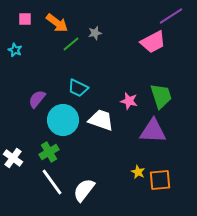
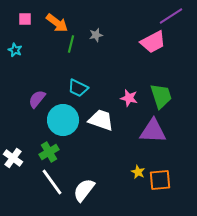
gray star: moved 1 px right, 2 px down
green line: rotated 36 degrees counterclockwise
pink star: moved 3 px up
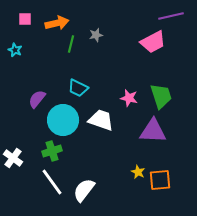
purple line: rotated 20 degrees clockwise
orange arrow: rotated 50 degrees counterclockwise
green cross: moved 3 px right, 1 px up; rotated 12 degrees clockwise
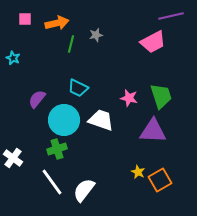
cyan star: moved 2 px left, 8 px down
cyan circle: moved 1 px right
green cross: moved 5 px right, 2 px up
orange square: rotated 25 degrees counterclockwise
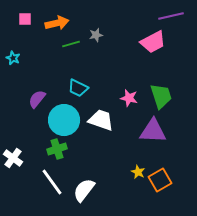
green line: rotated 60 degrees clockwise
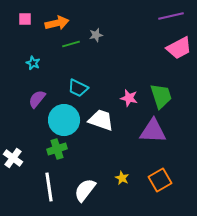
pink trapezoid: moved 26 px right, 6 px down
cyan star: moved 20 px right, 5 px down
yellow star: moved 16 px left, 6 px down
white line: moved 3 px left, 5 px down; rotated 28 degrees clockwise
white semicircle: moved 1 px right
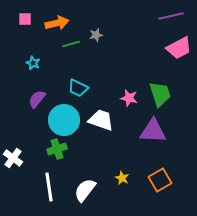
green trapezoid: moved 1 px left, 2 px up
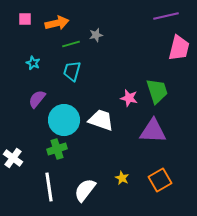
purple line: moved 5 px left
pink trapezoid: rotated 48 degrees counterclockwise
cyan trapezoid: moved 6 px left, 17 px up; rotated 80 degrees clockwise
green trapezoid: moved 3 px left, 3 px up
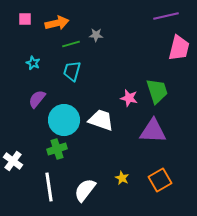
gray star: rotated 16 degrees clockwise
white cross: moved 3 px down
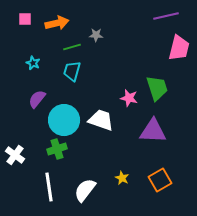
green line: moved 1 px right, 3 px down
green trapezoid: moved 3 px up
white cross: moved 2 px right, 6 px up
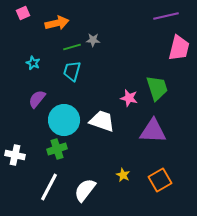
pink square: moved 2 px left, 6 px up; rotated 24 degrees counterclockwise
gray star: moved 3 px left, 5 px down
white trapezoid: moved 1 px right, 1 px down
white cross: rotated 24 degrees counterclockwise
yellow star: moved 1 px right, 3 px up
white line: rotated 36 degrees clockwise
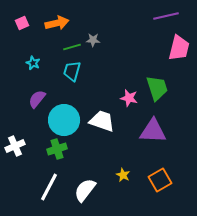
pink square: moved 1 px left, 10 px down
white cross: moved 9 px up; rotated 36 degrees counterclockwise
